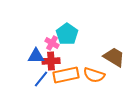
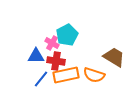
cyan pentagon: moved 1 px down; rotated 10 degrees clockwise
red cross: moved 5 px right; rotated 12 degrees clockwise
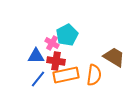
orange semicircle: rotated 100 degrees counterclockwise
blue line: moved 3 px left
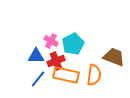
cyan pentagon: moved 6 px right, 9 px down
pink cross: moved 1 px left, 2 px up
brown trapezoid: rotated 10 degrees counterclockwise
red cross: rotated 30 degrees counterclockwise
orange rectangle: rotated 25 degrees clockwise
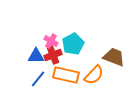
red cross: moved 3 px left, 6 px up
orange semicircle: rotated 35 degrees clockwise
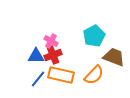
cyan pentagon: moved 21 px right, 8 px up
orange rectangle: moved 5 px left
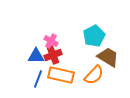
brown trapezoid: moved 6 px left; rotated 10 degrees clockwise
blue line: rotated 18 degrees counterclockwise
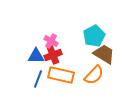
brown trapezoid: moved 4 px left, 3 px up
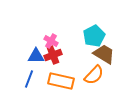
orange rectangle: moved 6 px down
blue line: moved 9 px left
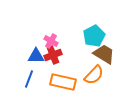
orange rectangle: moved 2 px right, 1 px down
